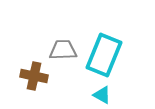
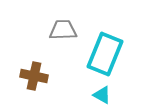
gray trapezoid: moved 20 px up
cyan rectangle: moved 1 px right, 1 px up
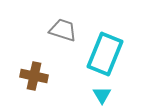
gray trapezoid: rotated 20 degrees clockwise
cyan triangle: rotated 30 degrees clockwise
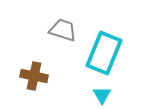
cyan rectangle: moved 1 px left, 1 px up
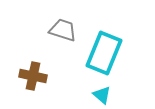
brown cross: moved 1 px left
cyan triangle: rotated 18 degrees counterclockwise
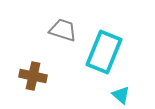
cyan rectangle: moved 1 px up
cyan triangle: moved 19 px right
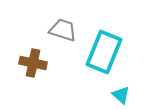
brown cross: moved 13 px up
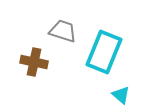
gray trapezoid: moved 1 px down
brown cross: moved 1 px right, 1 px up
